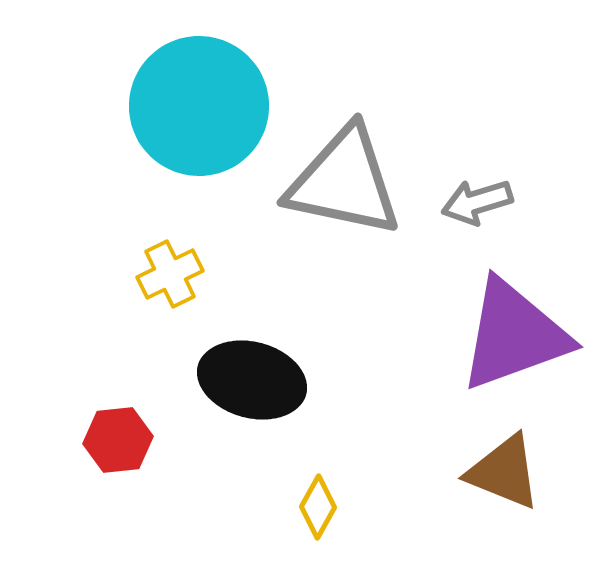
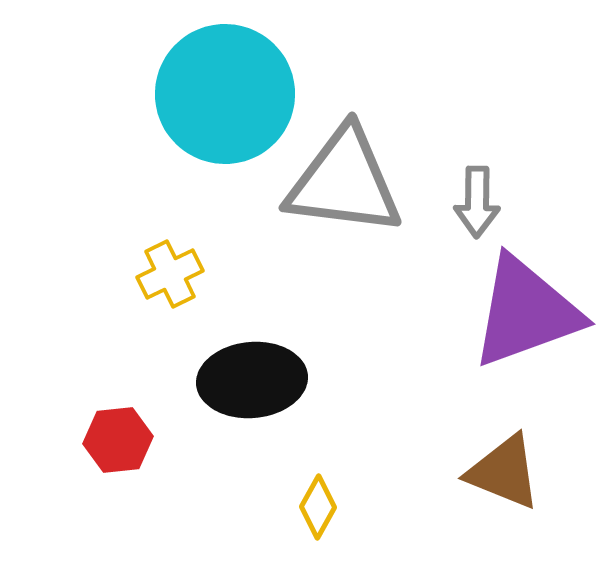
cyan circle: moved 26 px right, 12 px up
gray triangle: rotated 5 degrees counterclockwise
gray arrow: rotated 72 degrees counterclockwise
purple triangle: moved 12 px right, 23 px up
black ellipse: rotated 20 degrees counterclockwise
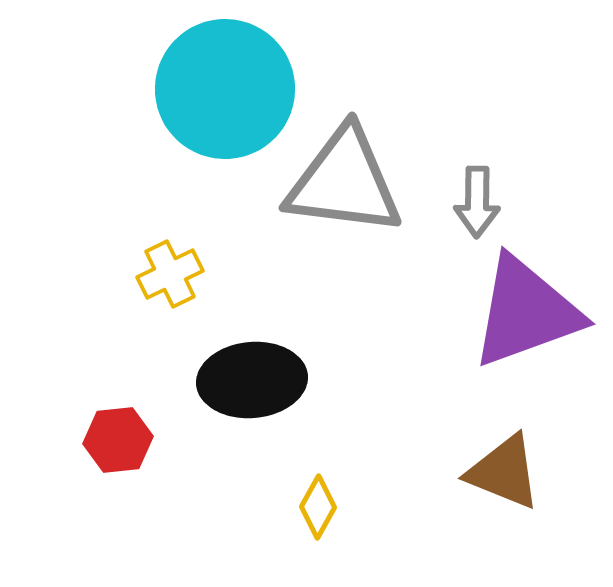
cyan circle: moved 5 px up
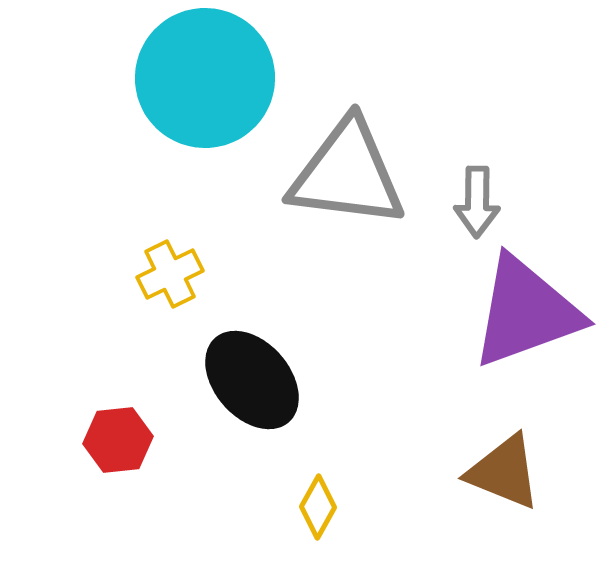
cyan circle: moved 20 px left, 11 px up
gray triangle: moved 3 px right, 8 px up
black ellipse: rotated 54 degrees clockwise
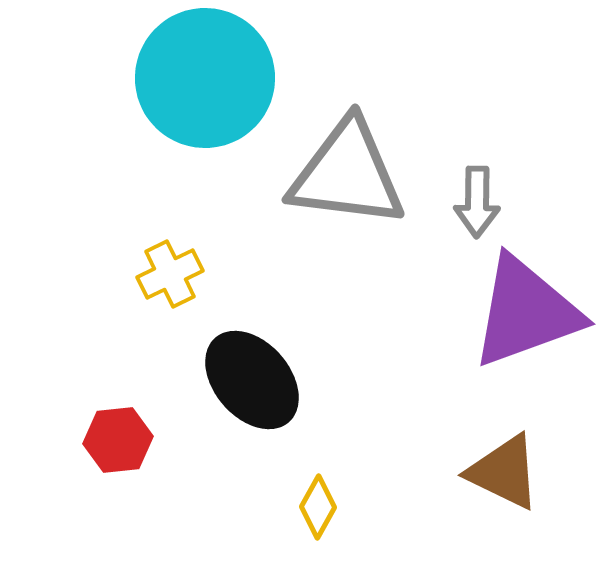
brown triangle: rotated 4 degrees clockwise
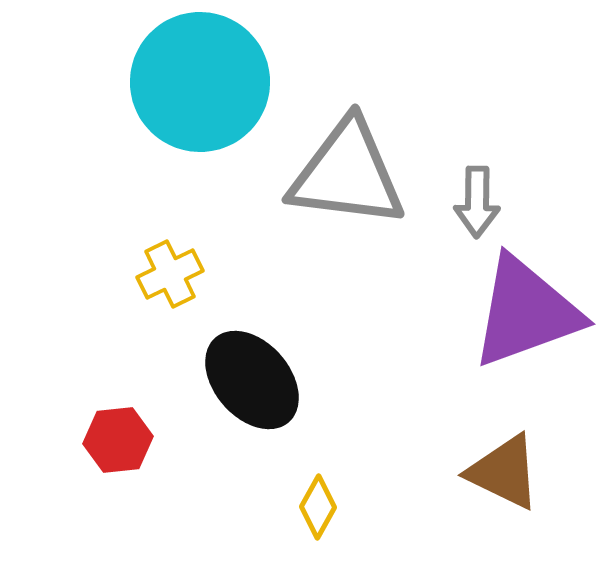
cyan circle: moved 5 px left, 4 px down
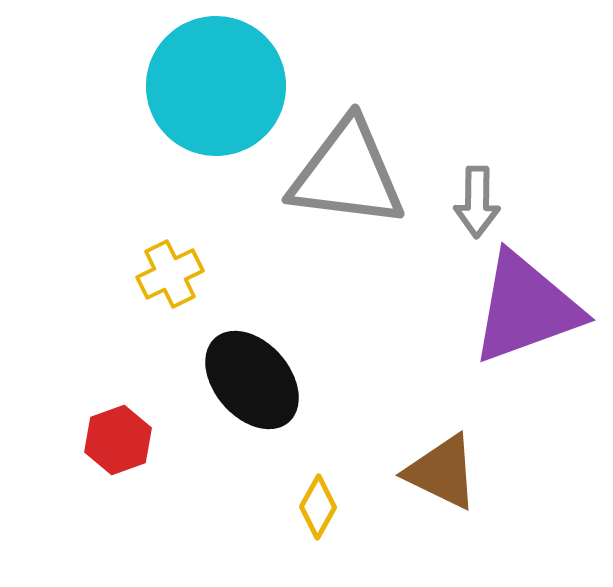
cyan circle: moved 16 px right, 4 px down
purple triangle: moved 4 px up
red hexagon: rotated 14 degrees counterclockwise
brown triangle: moved 62 px left
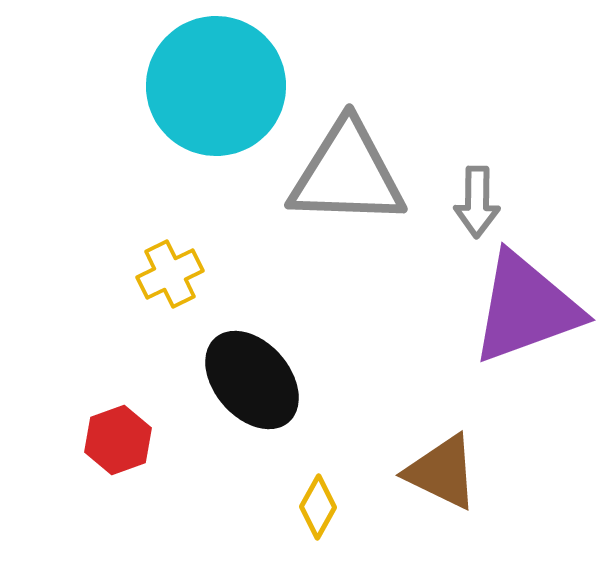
gray triangle: rotated 5 degrees counterclockwise
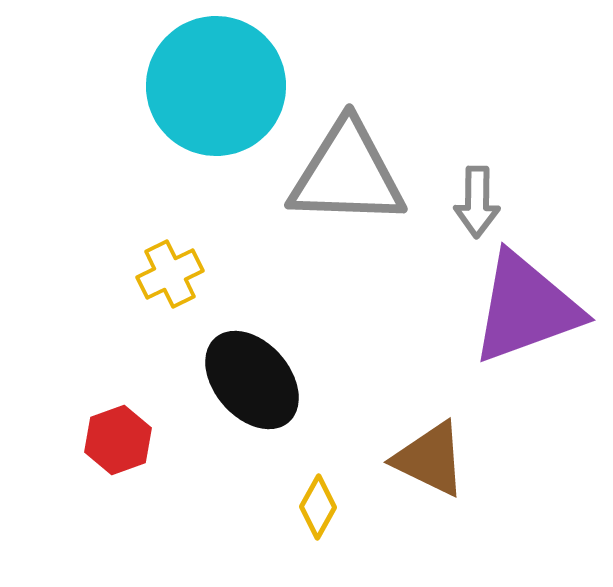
brown triangle: moved 12 px left, 13 px up
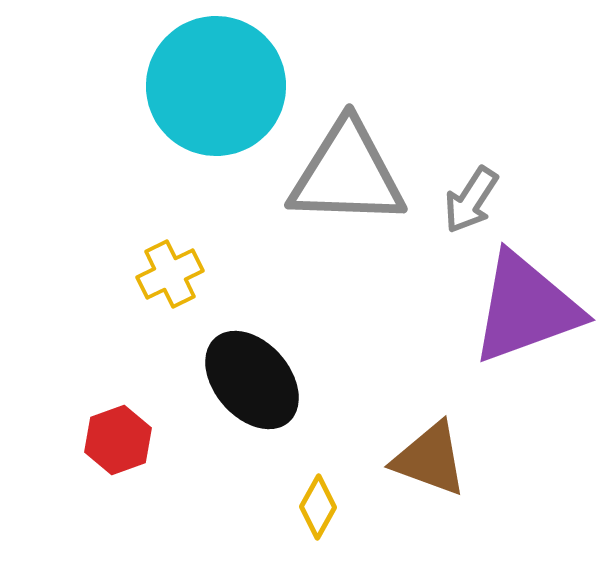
gray arrow: moved 6 px left, 2 px up; rotated 32 degrees clockwise
brown triangle: rotated 6 degrees counterclockwise
